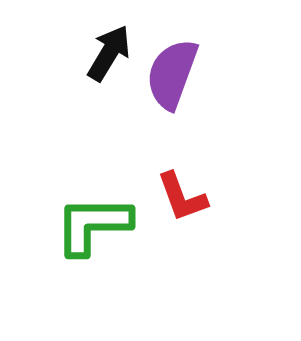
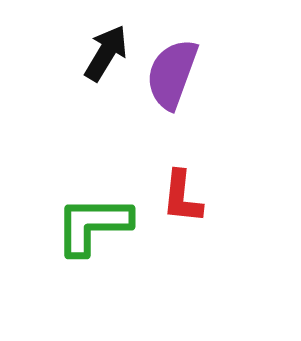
black arrow: moved 3 px left
red L-shape: rotated 26 degrees clockwise
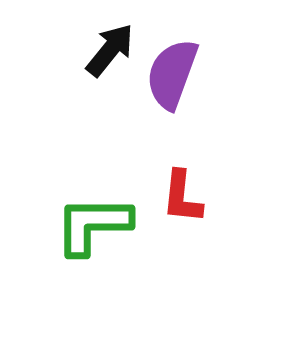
black arrow: moved 4 px right, 3 px up; rotated 8 degrees clockwise
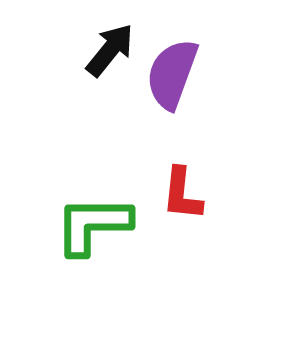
red L-shape: moved 3 px up
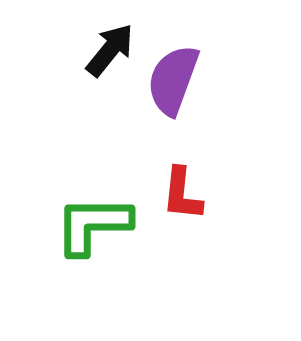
purple semicircle: moved 1 px right, 6 px down
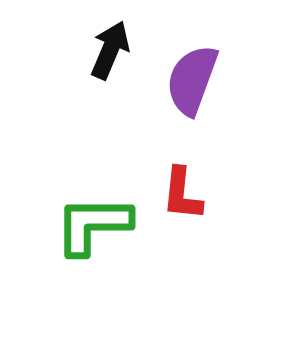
black arrow: rotated 16 degrees counterclockwise
purple semicircle: moved 19 px right
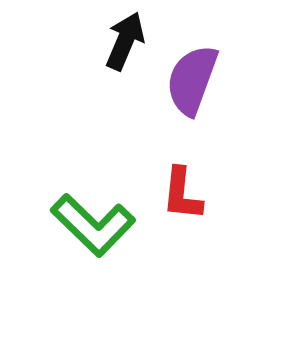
black arrow: moved 15 px right, 9 px up
green L-shape: rotated 136 degrees counterclockwise
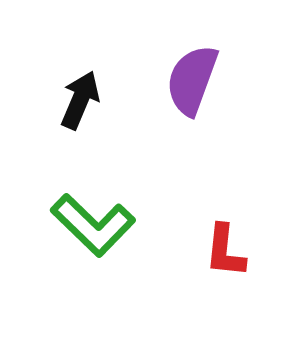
black arrow: moved 45 px left, 59 px down
red L-shape: moved 43 px right, 57 px down
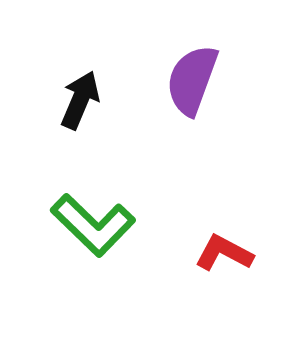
red L-shape: moved 1 px left, 2 px down; rotated 112 degrees clockwise
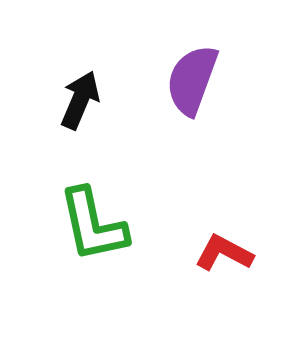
green L-shape: rotated 34 degrees clockwise
